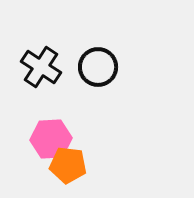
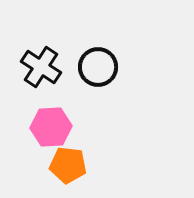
pink hexagon: moved 12 px up
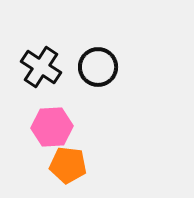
pink hexagon: moved 1 px right
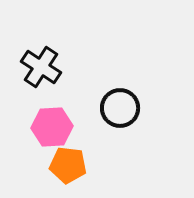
black circle: moved 22 px right, 41 px down
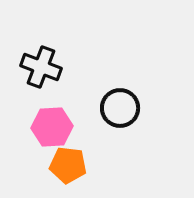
black cross: rotated 12 degrees counterclockwise
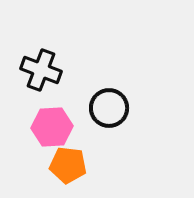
black cross: moved 3 px down
black circle: moved 11 px left
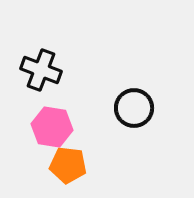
black circle: moved 25 px right
pink hexagon: rotated 12 degrees clockwise
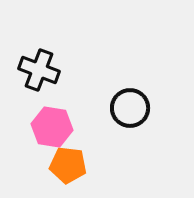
black cross: moved 2 px left
black circle: moved 4 px left
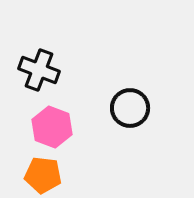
pink hexagon: rotated 12 degrees clockwise
orange pentagon: moved 25 px left, 10 px down
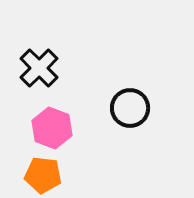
black cross: moved 2 px up; rotated 24 degrees clockwise
pink hexagon: moved 1 px down
